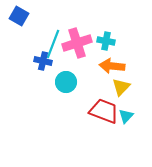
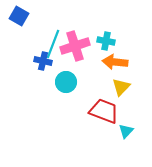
pink cross: moved 2 px left, 3 px down
orange arrow: moved 3 px right, 4 px up
cyan triangle: moved 15 px down
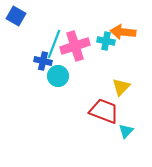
blue square: moved 3 px left
cyan line: moved 1 px right
orange arrow: moved 8 px right, 30 px up
cyan circle: moved 8 px left, 6 px up
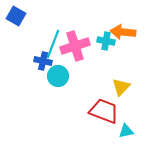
cyan line: moved 1 px left
cyan triangle: rotated 35 degrees clockwise
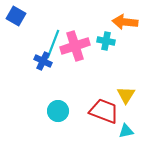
orange arrow: moved 2 px right, 10 px up
blue cross: rotated 12 degrees clockwise
cyan circle: moved 35 px down
yellow triangle: moved 5 px right, 8 px down; rotated 12 degrees counterclockwise
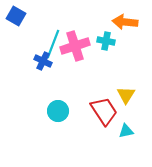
red trapezoid: rotated 36 degrees clockwise
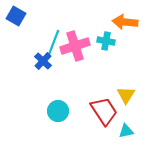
blue cross: rotated 18 degrees clockwise
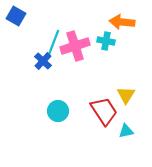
orange arrow: moved 3 px left
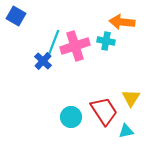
yellow triangle: moved 5 px right, 3 px down
cyan circle: moved 13 px right, 6 px down
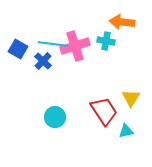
blue square: moved 2 px right, 33 px down
cyan line: rotated 76 degrees clockwise
cyan circle: moved 16 px left
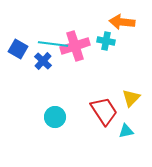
yellow triangle: rotated 12 degrees clockwise
